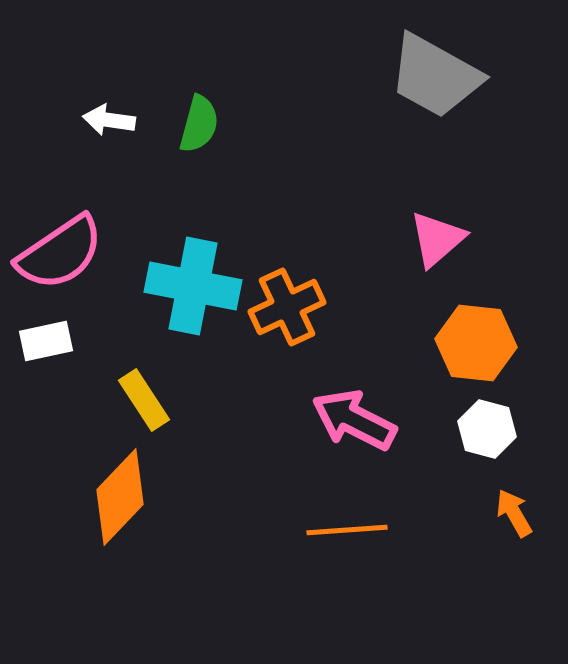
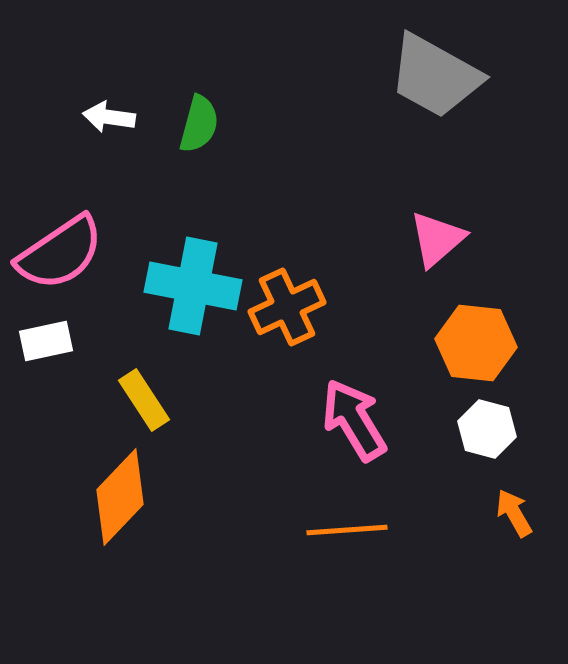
white arrow: moved 3 px up
pink arrow: rotated 32 degrees clockwise
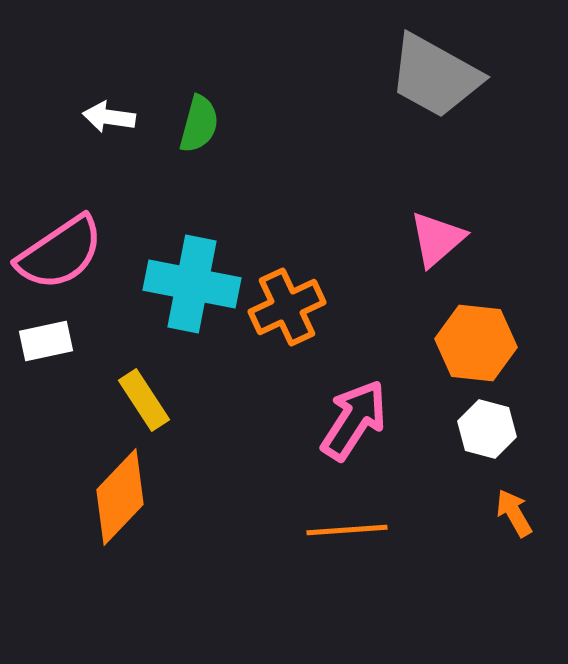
cyan cross: moved 1 px left, 2 px up
pink arrow: rotated 64 degrees clockwise
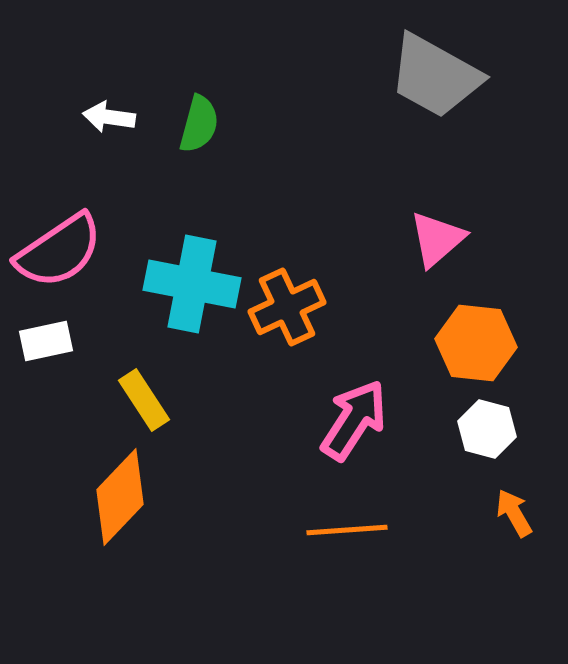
pink semicircle: moved 1 px left, 2 px up
